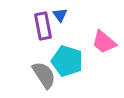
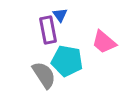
purple rectangle: moved 5 px right, 4 px down
cyan pentagon: rotated 8 degrees counterclockwise
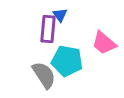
purple rectangle: moved 1 px up; rotated 16 degrees clockwise
pink trapezoid: moved 1 px down
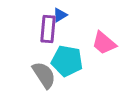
blue triangle: rotated 35 degrees clockwise
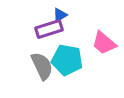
purple rectangle: moved 1 px right; rotated 68 degrees clockwise
cyan pentagon: moved 1 px up
gray semicircle: moved 2 px left, 9 px up; rotated 8 degrees clockwise
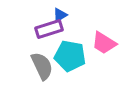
pink trapezoid: rotated 8 degrees counterclockwise
cyan pentagon: moved 3 px right, 4 px up
